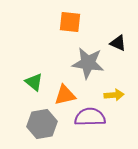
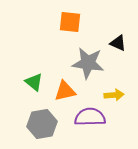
orange triangle: moved 4 px up
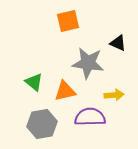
orange square: moved 2 px left, 1 px up; rotated 20 degrees counterclockwise
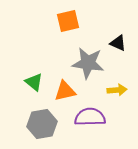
yellow arrow: moved 3 px right, 5 px up
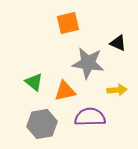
orange square: moved 2 px down
